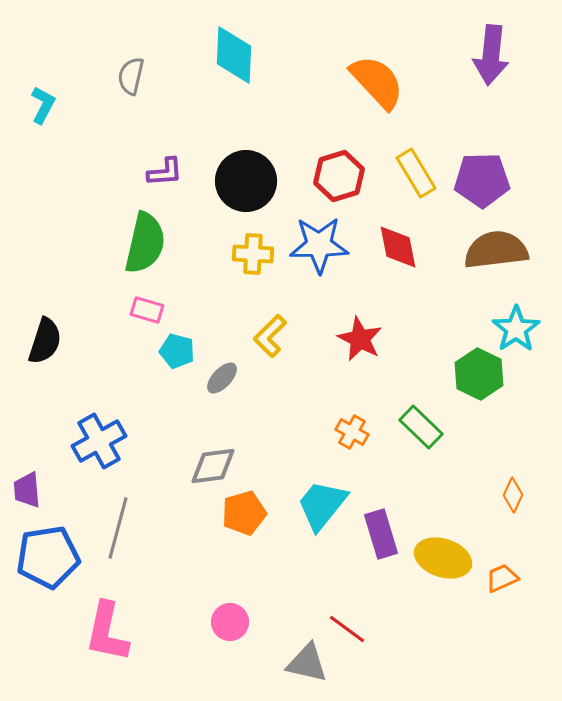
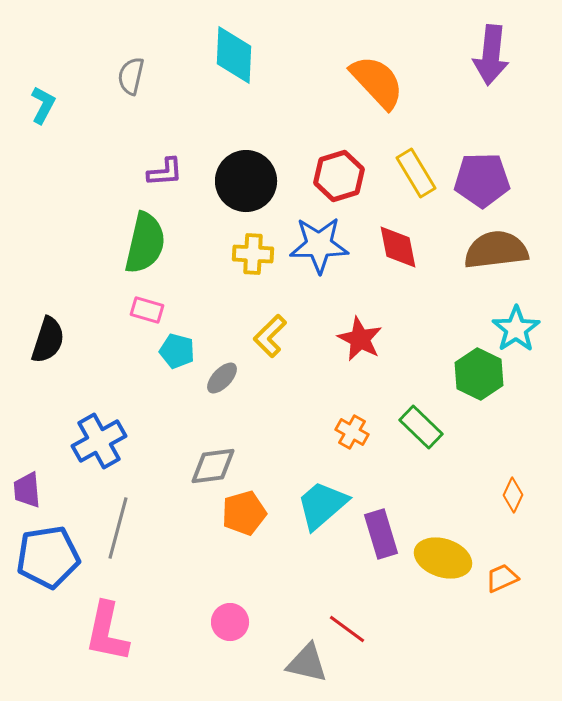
black semicircle: moved 3 px right, 1 px up
cyan trapezoid: rotated 10 degrees clockwise
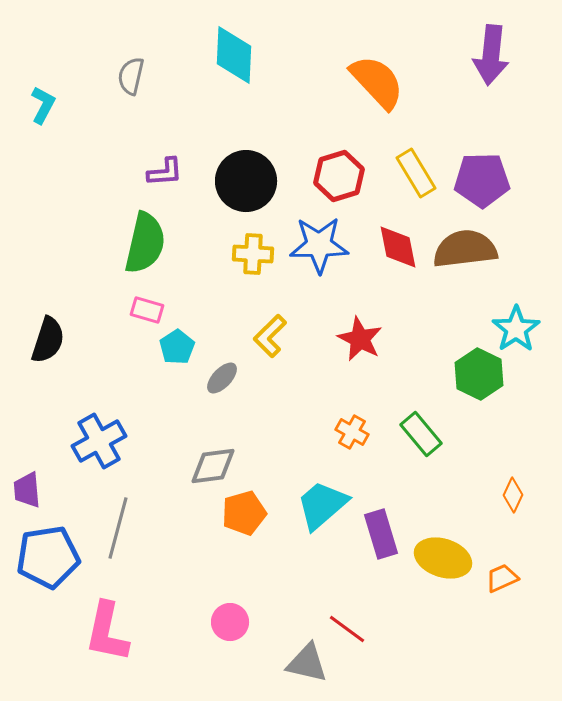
brown semicircle: moved 31 px left, 1 px up
cyan pentagon: moved 4 px up; rotated 24 degrees clockwise
green rectangle: moved 7 px down; rotated 6 degrees clockwise
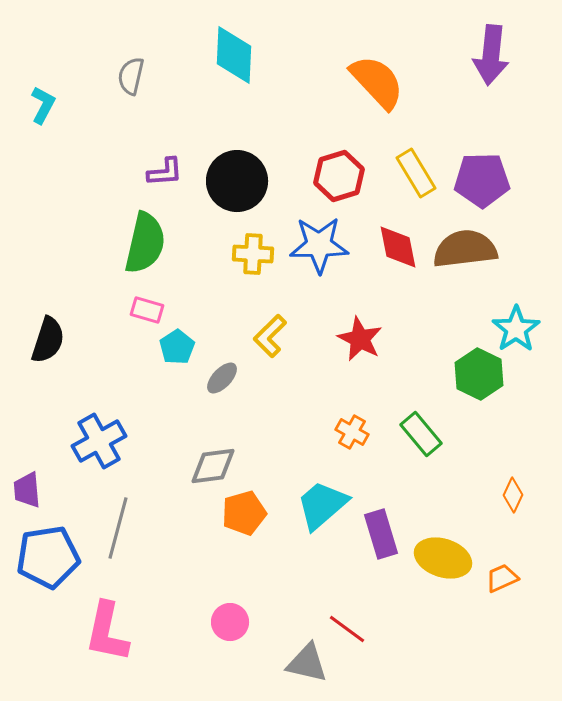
black circle: moved 9 px left
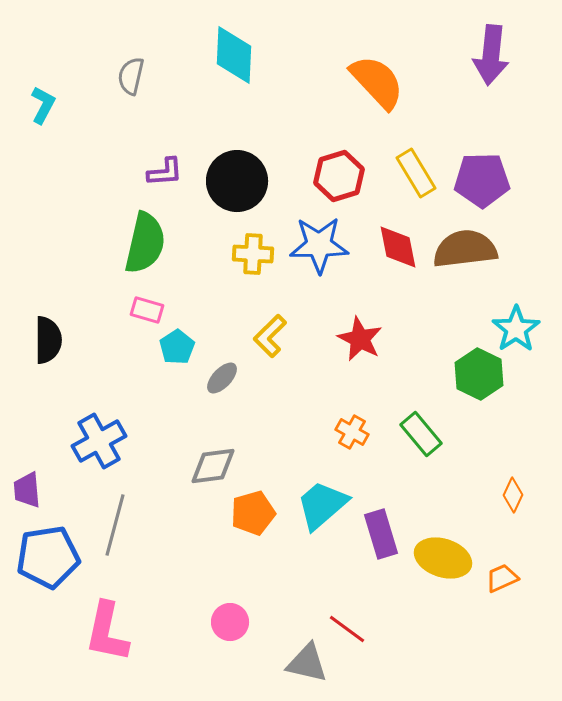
black semicircle: rotated 18 degrees counterclockwise
orange pentagon: moved 9 px right
gray line: moved 3 px left, 3 px up
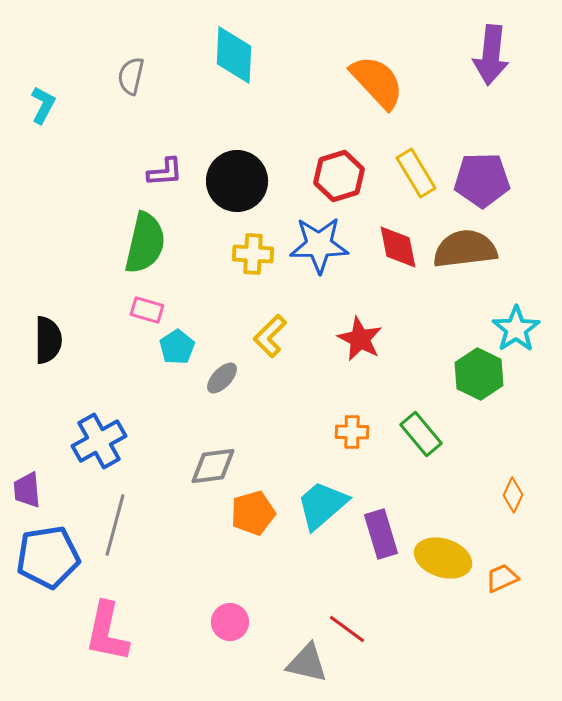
orange cross: rotated 28 degrees counterclockwise
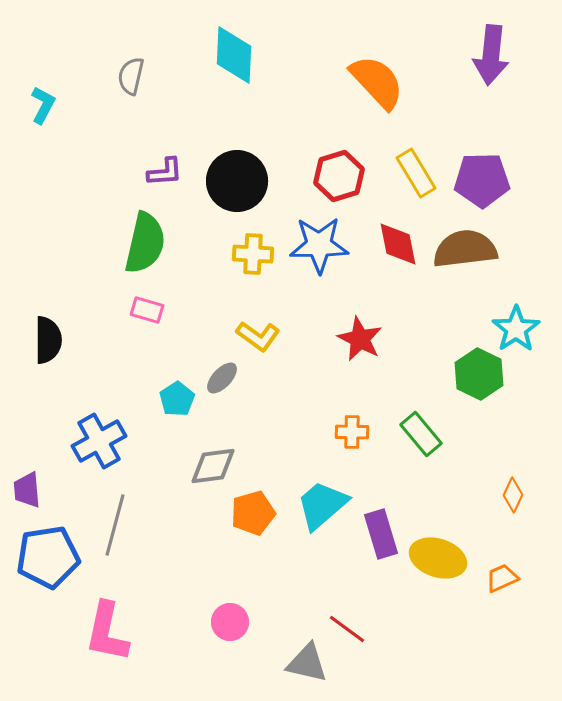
red diamond: moved 3 px up
yellow L-shape: moved 12 px left; rotated 99 degrees counterclockwise
cyan pentagon: moved 52 px down
yellow ellipse: moved 5 px left
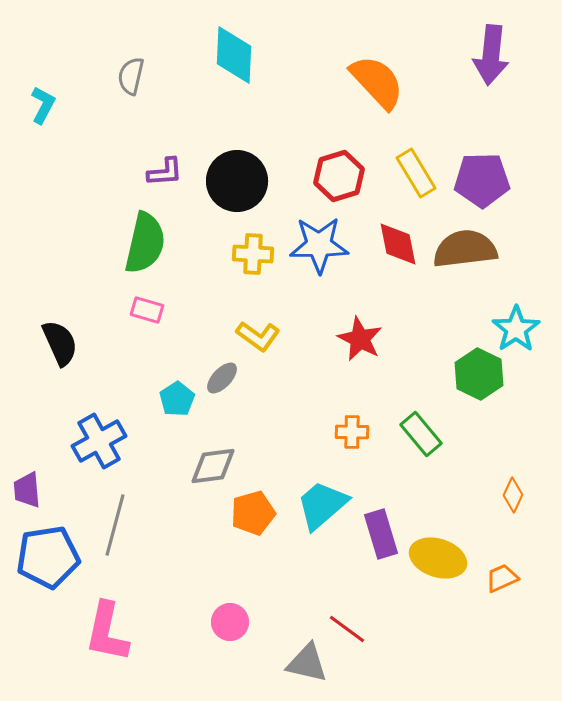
black semicircle: moved 12 px right, 3 px down; rotated 24 degrees counterclockwise
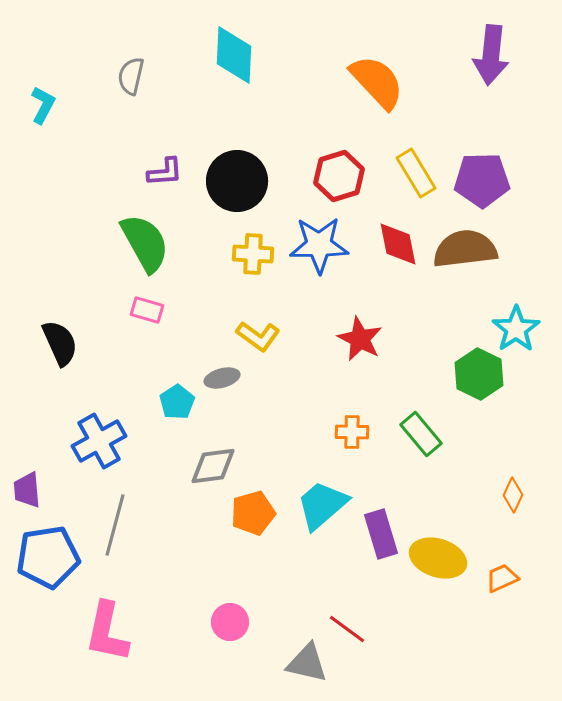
green semicircle: rotated 42 degrees counterclockwise
gray ellipse: rotated 32 degrees clockwise
cyan pentagon: moved 3 px down
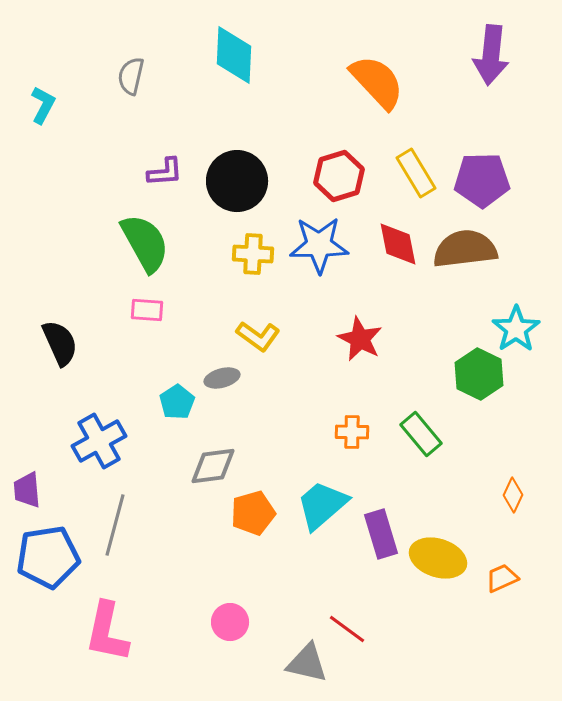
pink rectangle: rotated 12 degrees counterclockwise
